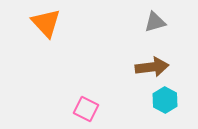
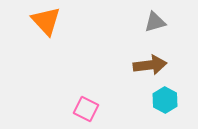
orange triangle: moved 2 px up
brown arrow: moved 2 px left, 2 px up
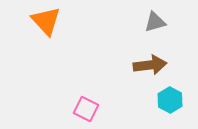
cyan hexagon: moved 5 px right
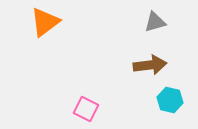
orange triangle: moved 1 px left, 1 px down; rotated 36 degrees clockwise
cyan hexagon: rotated 15 degrees counterclockwise
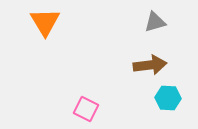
orange triangle: rotated 24 degrees counterclockwise
cyan hexagon: moved 2 px left, 2 px up; rotated 10 degrees counterclockwise
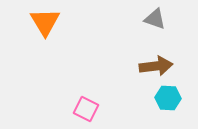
gray triangle: moved 3 px up; rotated 35 degrees clockwise
brown arrow: moved 6 px right, 1 px down
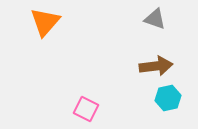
orange triangle: rotated 12 degrees clockwise
cyan hexagon: rotated 15 degrees counterclockwise
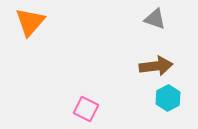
orange triangle: moved 15 px left
cyan hexagon: rotated 15 degrees counterclockwise
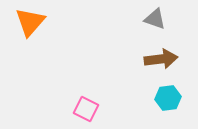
brown arrow: moved 5 px right, 7 px up
cyan hexagon: rotated 20 degrees clockwise
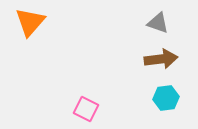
gray triangle: moved 3 px right, 4 px down
cyan hexagon: moved 2 px left
